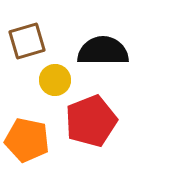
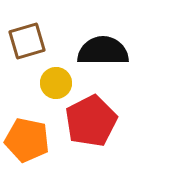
yellow circle: moved 1 px right, 3 px down
red pentagon: rotated 6 degrees counterclockwise
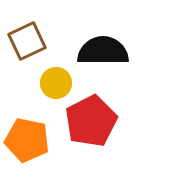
brown square: rotated 9 degrees counterclockwise
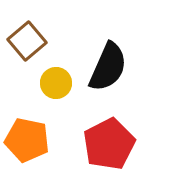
brown square: rotated 15 degrees counterclockwise
black semicircle: moved 5 px right, 16 px down; rotated 114 degrees clockwise
red pentagon: moved 18 px right, 23 px down
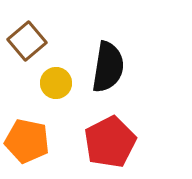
black semicircle: rotated 15 degrees counterclockwise
orange pentagon: moved 1 px down
red pentagon: moved 1 px right, 2 px up
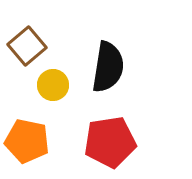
brown square: moved 5 px down
yellow circle: moved 3 px left, 2 px down
red pentagon: rotated 18 degrees clockwise
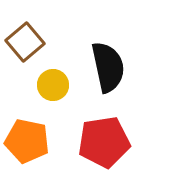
brown square: moved 2 px left, 4 px up
black semicircle: rotated 21 degrees counterclockwise
red pentagon: moved 6 px left
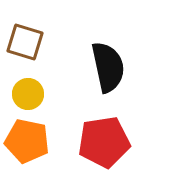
brown square: rotated 33 degrees counterclockwise
yellow circle: moved 25 px left, 9 px down
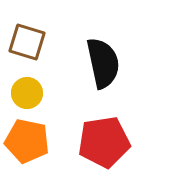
brown square: moved 2 px right
black semicircle: moved 5 px left, 4 px up
yellow circle: moved 1 px left, 1 px up
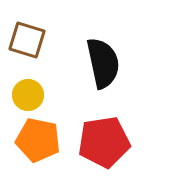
brown square: moved 2 px up
yellow circle: moved 1 px right, 2 px down
orange pentagon: moved 11 px right, 1 px up
